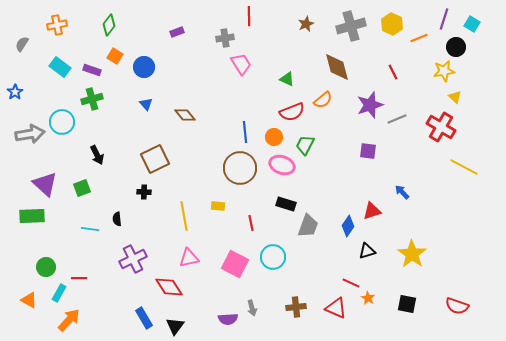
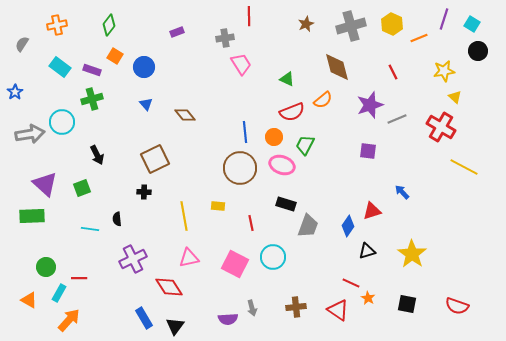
black circle at (456, 47): moved 22 px right, 4 px down
red triangle at (336, 308): moved 2 px right, 2 px down; rotated 10 degrees clockwise
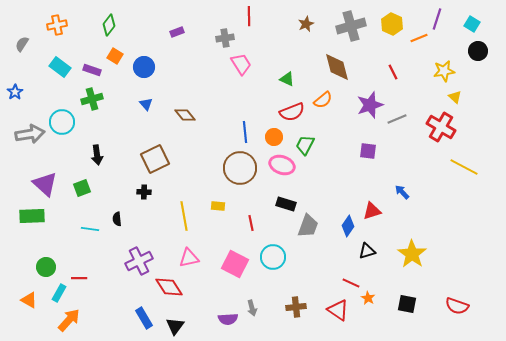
purple line at (444, 19): moved 7 px left
black arrow at (97, 155): rotated 18 degrees clockwise
purple cross at (133, 259): moved 6 px right, 2 px down
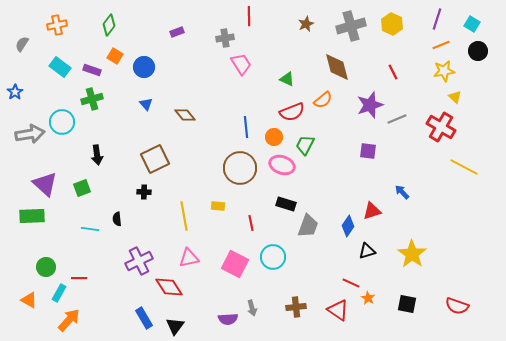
orange line at (419, 38): moved 22 px right, 7 px down
blue line at (245, 132): moved 1 px right, 5 px up
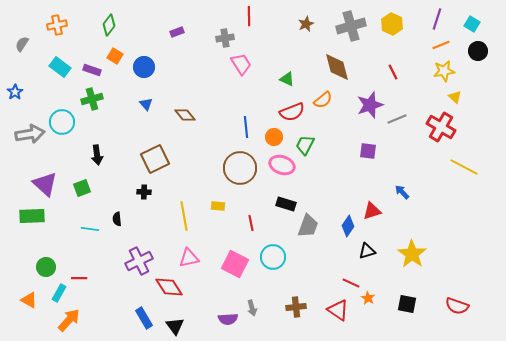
black triangle at (175, 326): rotated 12 degrees counterclockwise
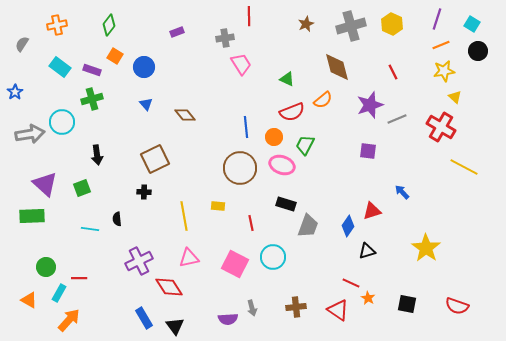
yellow star at (412, 254): moved 14 px right, 6 px up
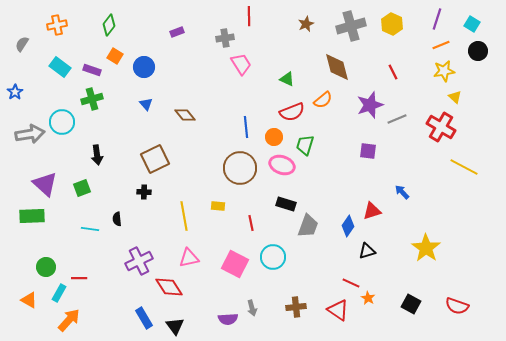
green trapezoid at (305, 145): rotated 10 degrees counterclockwise
black square at (407, 304): moved 4 px right; rotated 18 degrees clockwise
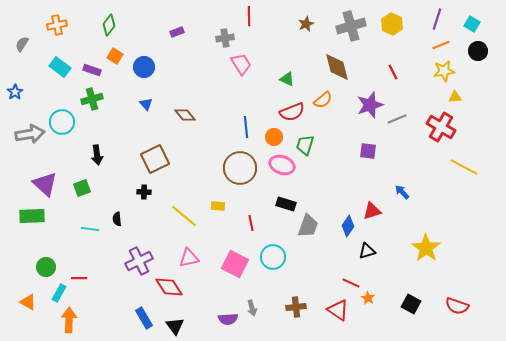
yellow triangle at (455, 97): rotated 48 degrees counterclockwise
yellow line at (184, 216): rotated 40 degrees counterclockwise
orange triangle at (29, 300): moved 1 px left, 2 px down
orange arrow at (69, 320): rotated 40 degrees counterclockwise
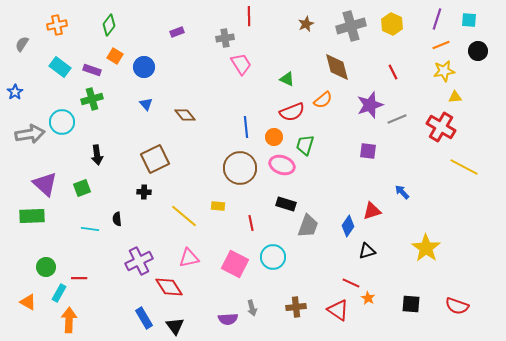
cyan square at (472, 24): moved 3 px left, 4 px up; rotated 28 degrees counterclockwise
black square at (411, 304): rotated 24 degrees counterclockwise
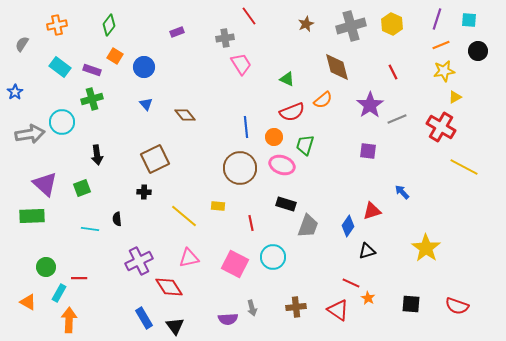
red line at (249, 16): rotated 36 degrees counterclockwise
yellow triangle at (455, 97): rotated 24 degrees counterclockwise
purple star at (370, 105): rotated 16 degrees counterclockwise
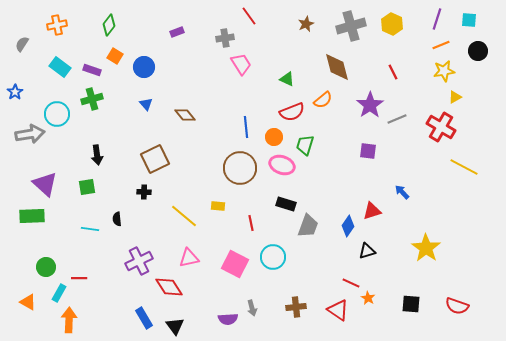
cyan circle at (62, 122): moved 5 px left, 8 px up
green square at (82, 188): moved 5 px right, 1 px up; rotated 12 degrees clockwise
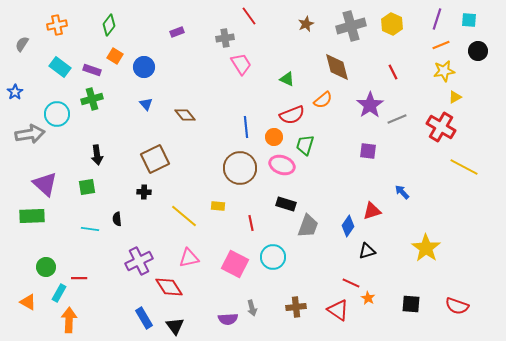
red semicircle at (292, 112): moved 3 px down
